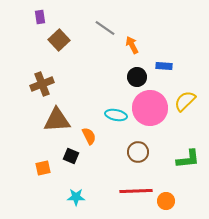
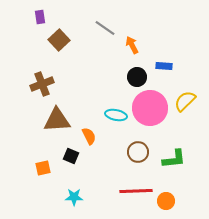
green L-shape: moved 14 px left
cyan star: moved 2 px left
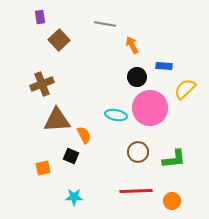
gray line: moved 4 px up; rotated 25 degrees counterclockwise
yellow semicircle: moved 12 px up
orange semicircle: moved 5 px left, 1 px up
orange circle: moved 6 px right
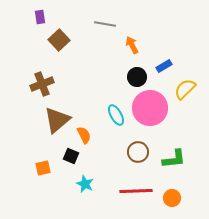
blue rectangle: rotated 35 degrees counterclockwise
cyan ellipse: rotated 50 degrees clockwise
brown triangle: rotated 36 degrees counterclockwise
cyan star: moved 11 px right, 13 px up; rotated 24 degrees clockwise
orange circle: moved 3 px up
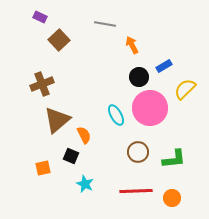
purple rectangle: rotated 56 degrees counterclockwise
black circle: moved 2 px right
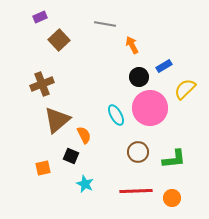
purple rectangle: rotated 48 degrees counterclockwise
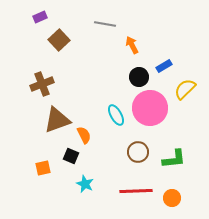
brown triangle: rotated 20 degrees clockwise
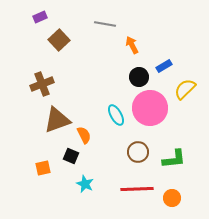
red line: moved 1 px right, 2 px up
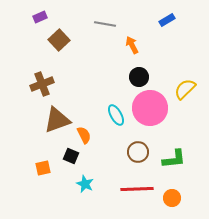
blue rectangle: moved 3 px right, 46 px up
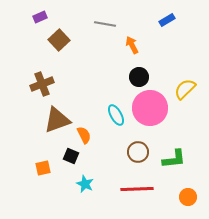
orange circle: moved 16 px right, 1 px up
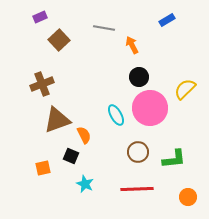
gray line: moved 1 px left, 4 px down
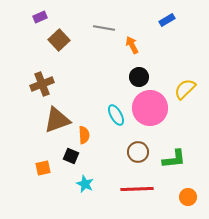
orange semicircle: rotated 24 degrees clockwise
